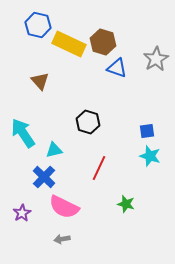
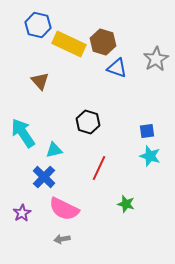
pink semicircle: moved 2 px down
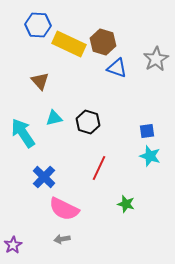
blue hexagon: rotated 10 degrees counterclockwise
cyan triangle: moved 32 px up
purple star: moved 9 px left, 32 px down
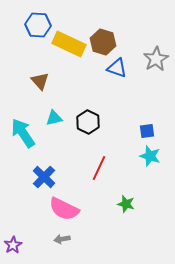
black hexagon: rotated 10 degrees clockwise
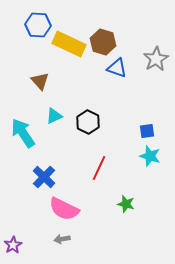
cyan triangle: moved 2 px up; rotated 12 degrees counterclockwise
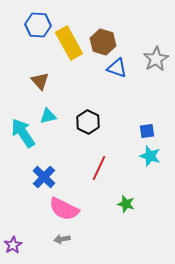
yellow rectangle: moved 1 px up; rotated 36 degrees clockwise
cyan triangle: moved 6 px left; rotated 12 degrees clockwise
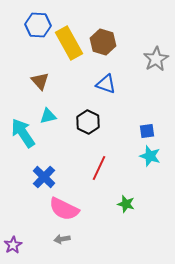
blue triangle: moved 11 px left, 16 px down
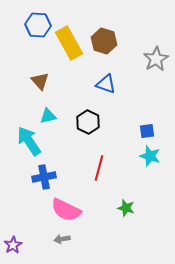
brown hexagon: moved 1 px right, 1 px up
cyan arrow: moved 6 px right, 8 px down
red line: rotated 10 degrees counterclockwise
blue cross: rotated 35 degrees clockwise
green star: moved 4 px down
pink semicircle: moved 2 px right, 1 px down
